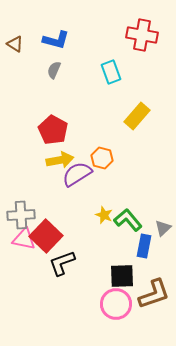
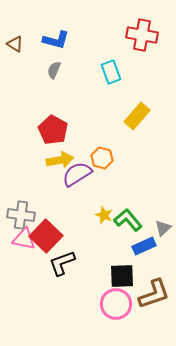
gray cross: rotated 12 degrees clockwise
blue rectangle: rotated 55 degrees clockwise
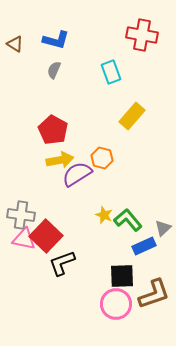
yellow rectangle: moved 5 px left
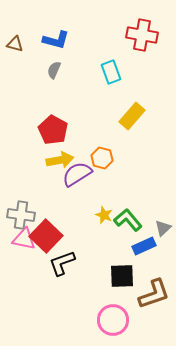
brown triangle: rotated 18 degrees counterclockwise
pink circle: moved 3 px left, 16 px down
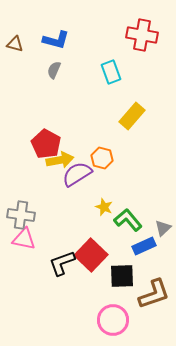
red pentagon: moved 7 px left, 14 px down
yellow star: moved 8 px up
red square: moved 45 px right, 19 px down
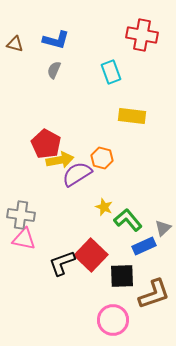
yellow rectangle: rotated 56 degrees clockwise
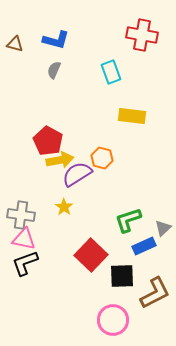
red pentagon: moved 2 px right, 3 px up
yellow star: moved 40 px left; rotated 12 degrees clockwise
green L-shape: rotated 68 degrees counterclockwise
black L-shape: moved 37 px left
brown L-shape: moved 1 px right, 1 px up; rotated 8 degrees counterclockwise
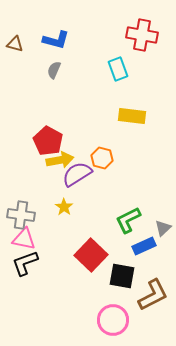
cyan rectangle: moved 7 px right, 3 px up
green L-shape: rotated 8 degrees counterclockwise
black square: rotated 12 degrees clockwise
brown L-shape: moved 2 px left, 2 px down
